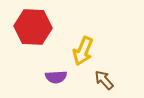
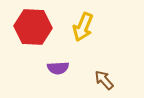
yellow arrow: moved 24 px up
purple semicircle: moved 2 px right, 9 px up
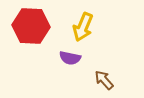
red hexagon: moved 2 px left, 1 px up
purple semicircle: moved 12 px right, 10 px up; rotated 15 degrees clockwise
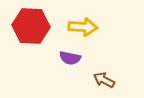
yellow arrow: rotated 108 degrees counterclockwise
brown arrow: rotated 20 degrees counterclockwise
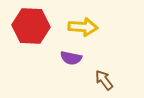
purple semicircle: moved 1 px right
brown arrow: rotated 25 degrees clockwise
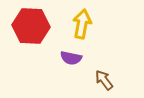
yellow arrow: moved 1 px left, 3 px up; rotated 84 degrees counterclockwise
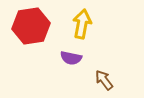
red hexagon: rotated 12 degrees counterclockwise
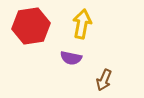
brown arrow: rotated 120 degrees counterclockwise
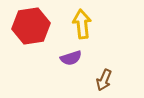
yellow arrow: rotated 16 degrees counterclockwise
purple semicircle: rotated 30 degrees counterclockwise
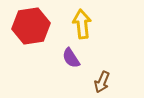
purple semicircle: rotated 75 degrees clockwise
brown arrow: moved 2 px left, 2 px down
